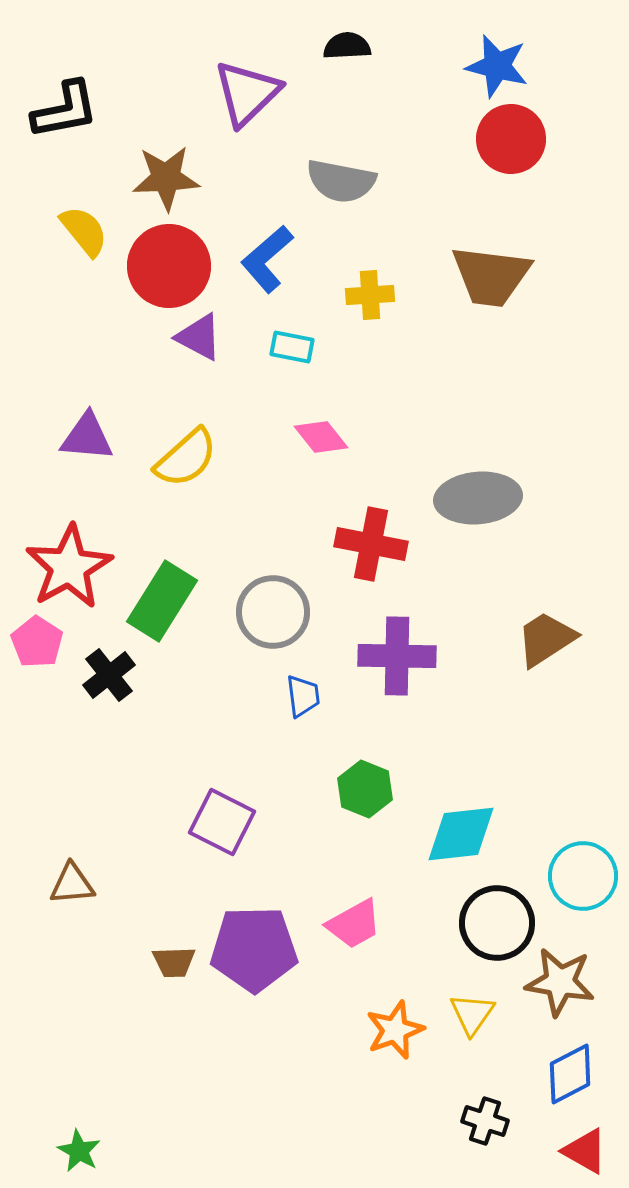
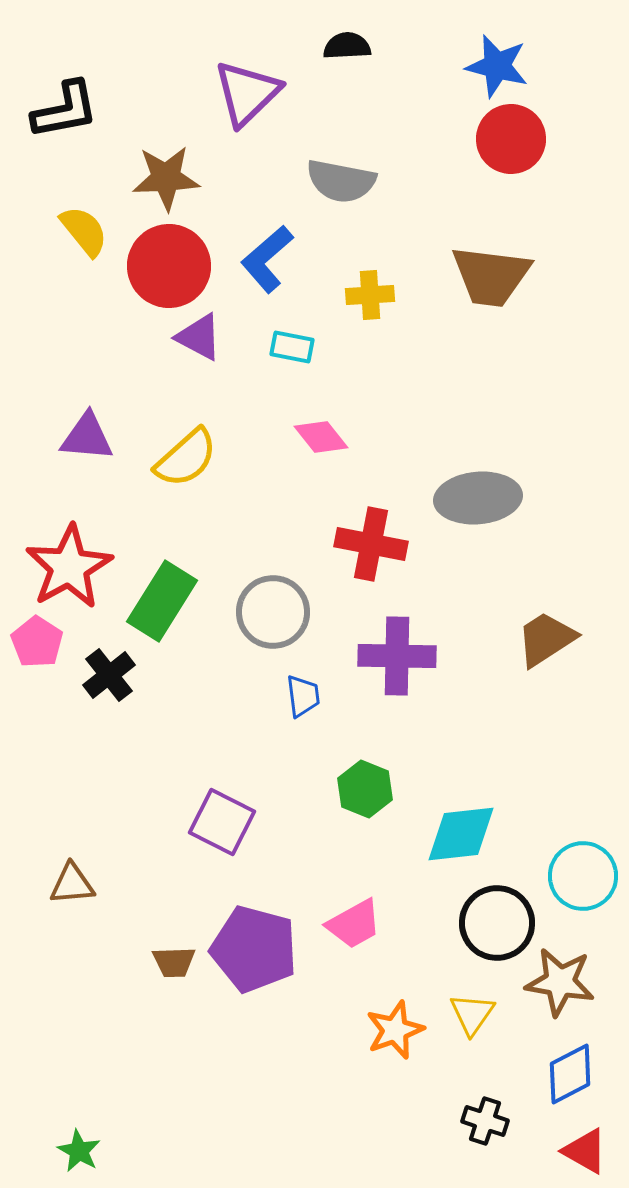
purple pentagon at (254, 949): rotated 16 degrees clockwise
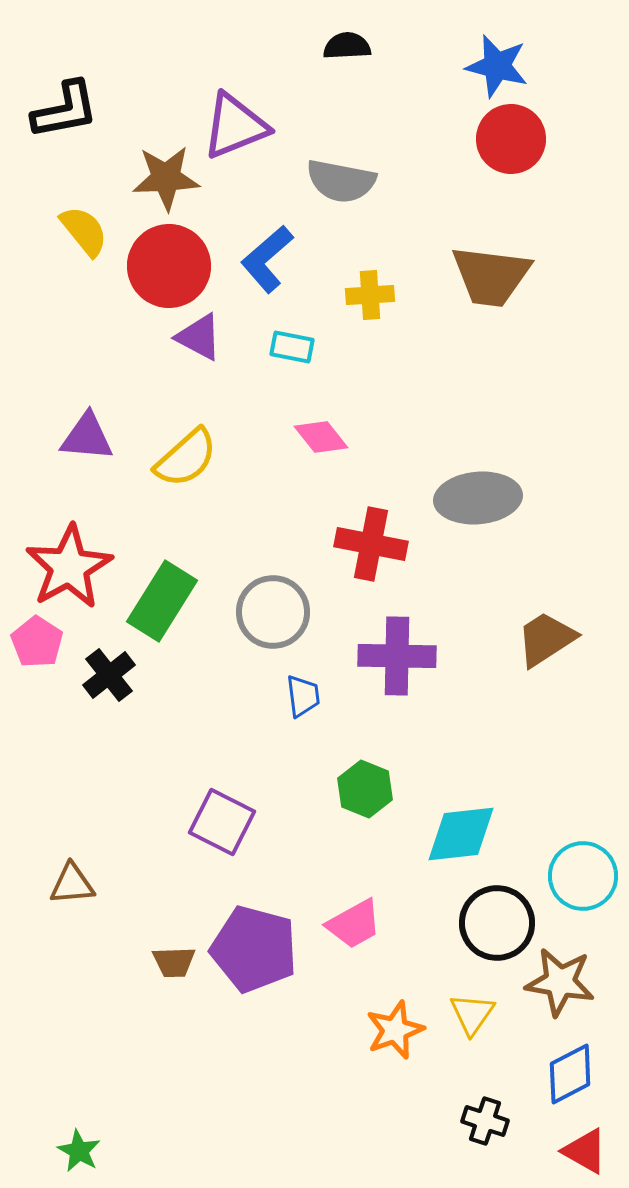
purple triangle at (247, 93): moved 12 px left, 33 px down; rotated 22 degrees clockwise
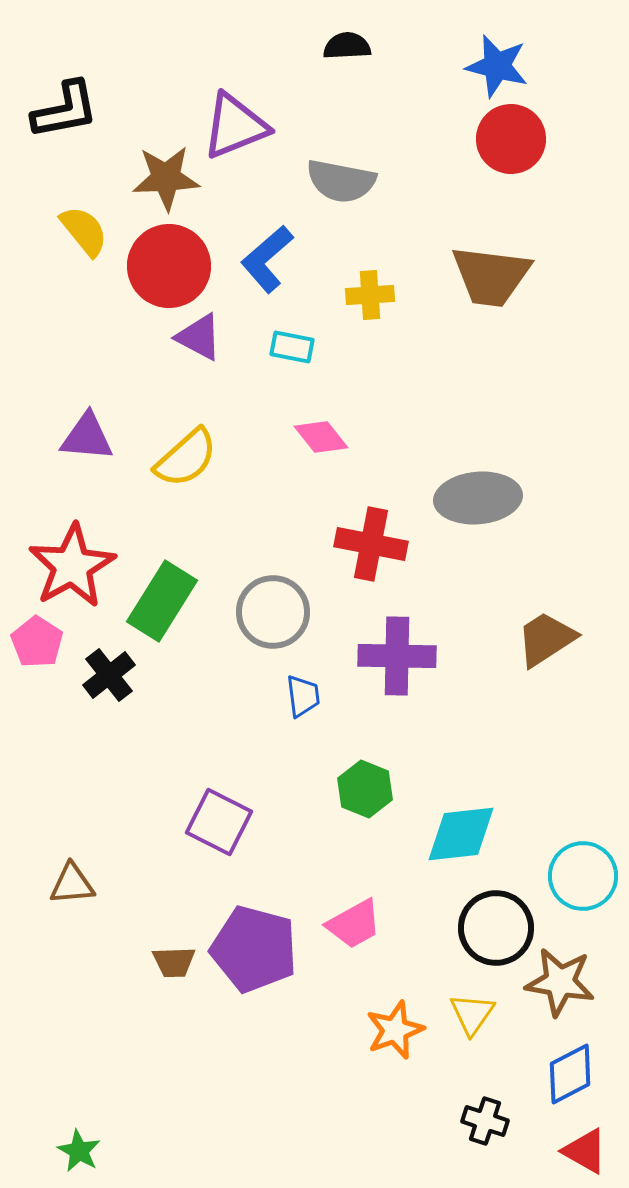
red star at (69, 567): moved 3 px right, 1 px up
purple square at (222, 822): moved 3 px left
black circle at (497, 923): moved 1 px left, 5 px down
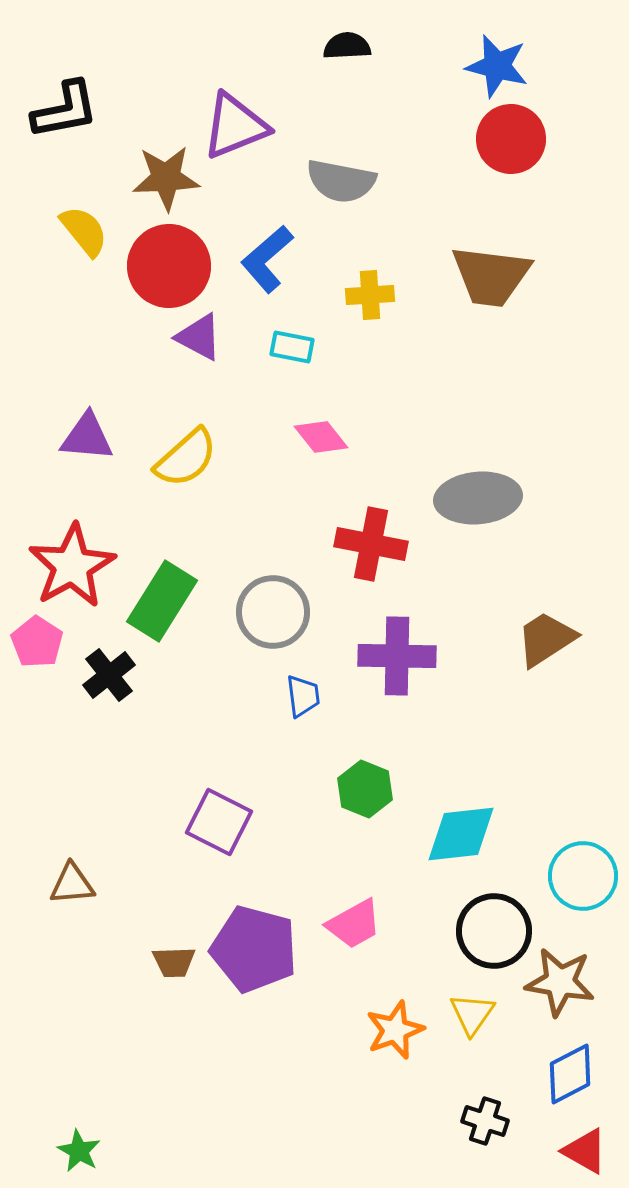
black circle at (496, 928): moved 2 px left, 3 px down
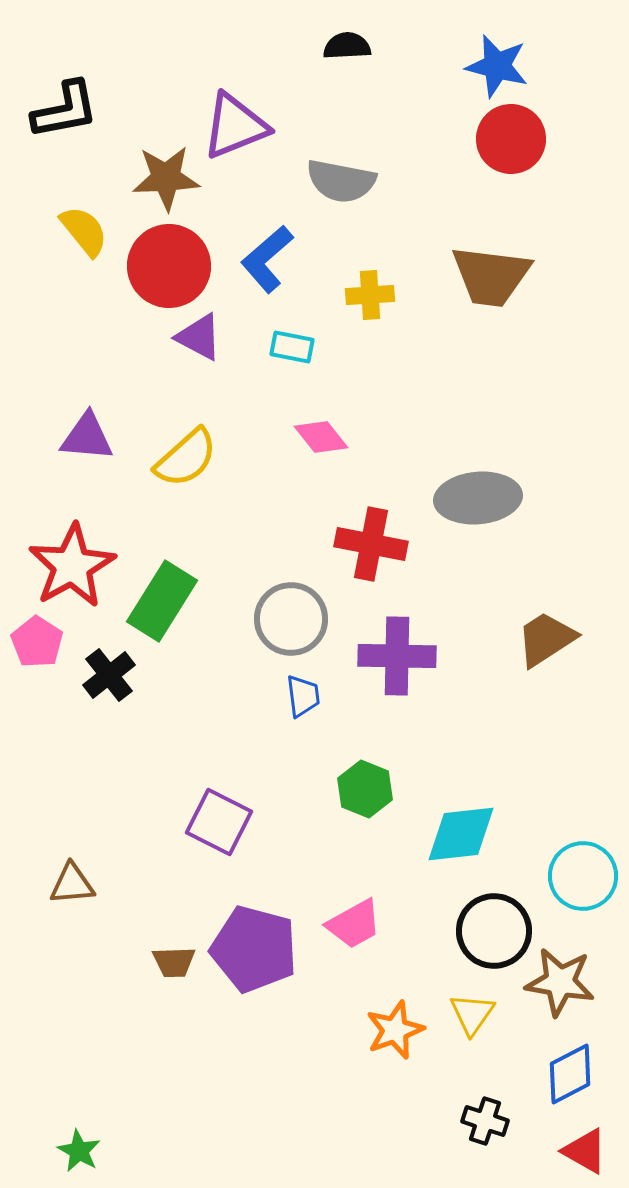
gray circle at (273, 612): moved 18 px right, 7 px down
